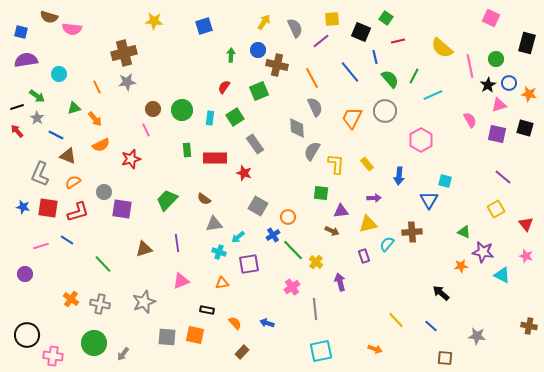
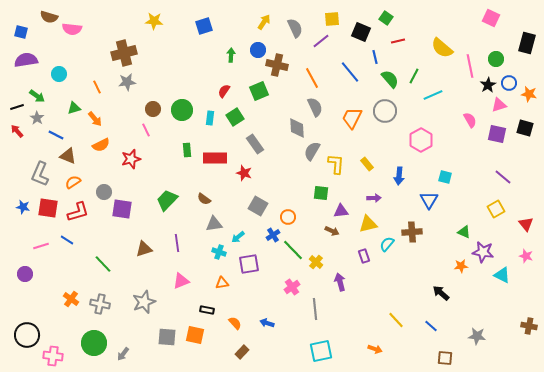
red semicircle at (224, 87): moved 4 px down
cyan square at (445, 181): moved 4 px up
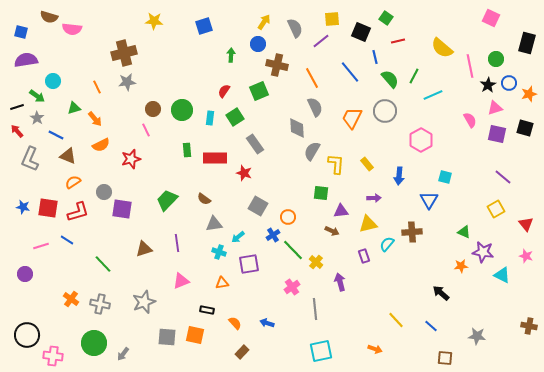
blue circle at (258, 50): moved 6 px up
cyan circle at (59, 74): moved 6 px left, 7 px down
orange star at (529, 94): rotated 28 degrees counterclockwise
pink triangle at (499, 105): moved 4 px left, 3 px down
gray L-shape at (40, 174): moved 10 px left, 15 px up
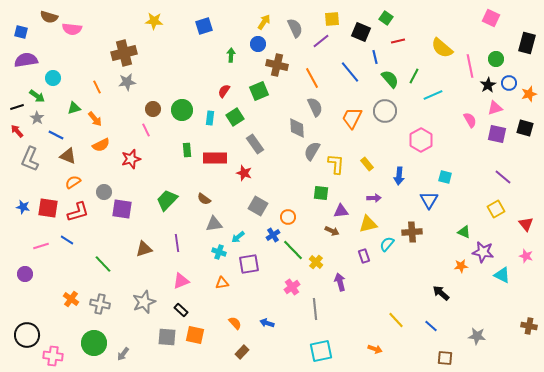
cyan circle at (53, 81): moved 3 px up
black rectangle at (207, 310): moved 26 px left; rotated 32 degrees clockwise
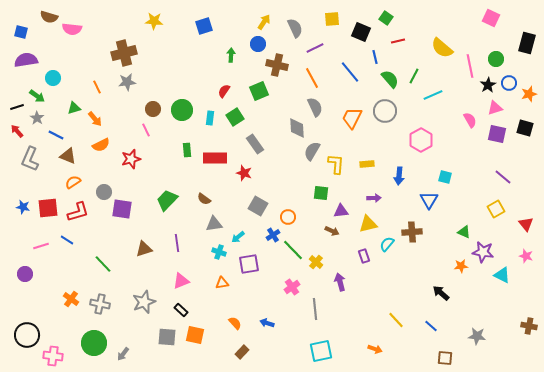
purple line at (321, 41): moved 6 px left, 7 px down; rotated 12 degrees clockwise
yellow rectangle at (367, 164): rotated 56 degrees counterclockwise
red square at (48, 208): rotated 15 degrees counterclockwise
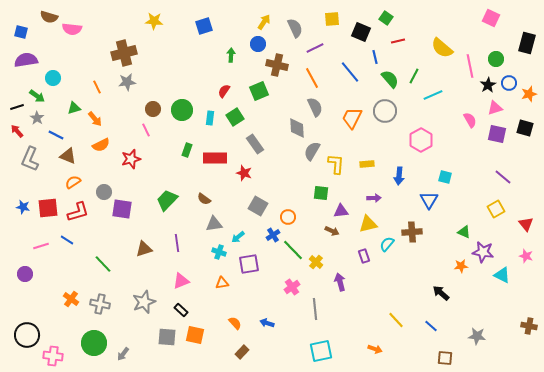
green rectangle at (187, 150): rotated 24 degrees clockwise
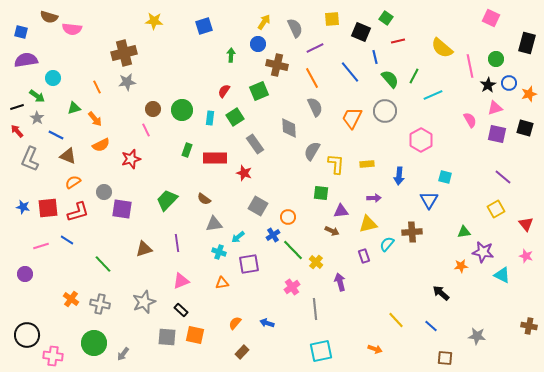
gray diamond at (297, 128): moved 8 px left
green triangle at (464, 232): rotated 32 degrees counterclockwise
orange semicircle at (235, 323): rotated 96 degrees counterclockwise
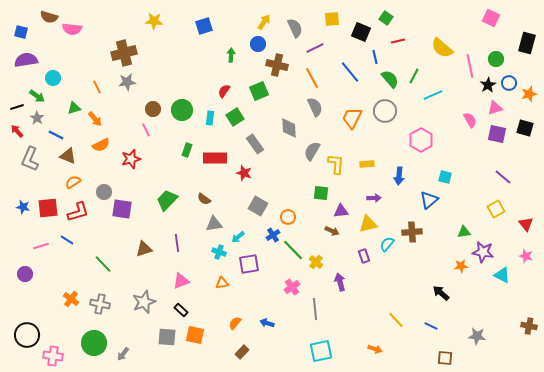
blue triangle at (429, 200): rotated 18 degrees clockwise
blue line at (431, 326): rotated 16 degrees counterclockwise
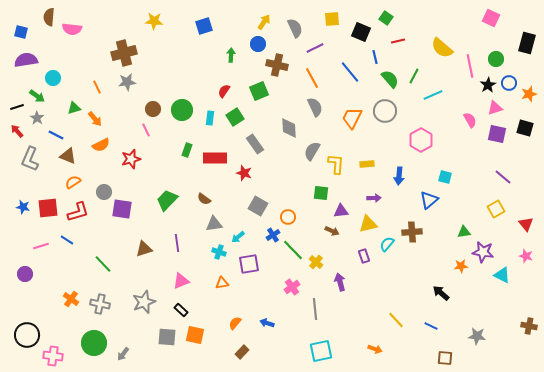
brown semicircle at (49, 17): rotated 78 degrees clockwise
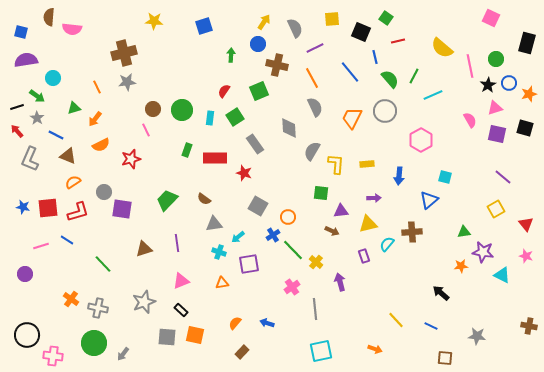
orange arrow at (95, 119): rotated 77 degrees clockwise
gray cross at (100, 304): moved 2 px left, 4 px down
